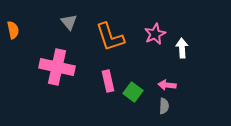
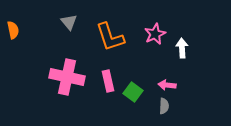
pink cross: moved 10 px right, 10 px down
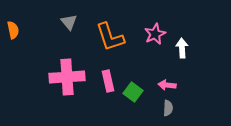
pink cross: rotated 16 degrees counterclockwise
gray semicircle: moved 4 px right, 2 px down
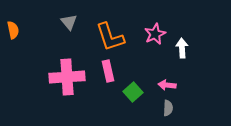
pink rectangle: moved 10 px up
green square: rotated 12 degrees clockwise
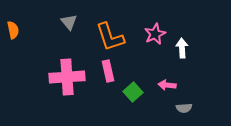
gray semicircle: moved 16 px right; rotated 84 degrees clockwise
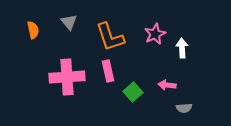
orange semicircle: moved 20 px right
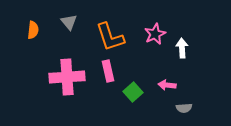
orange semicircle: rotated 18 degrees clockwise
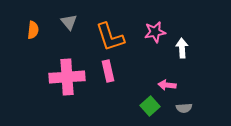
pink star: moved 2 px up; rotated 15 degrees clockwise
green square: moved 17 px right, 14 px down
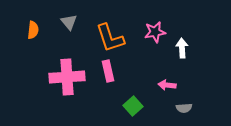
orange L-shape: moved 1 px down
green square: moved 17 px left
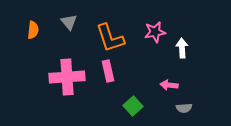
pink arrow: moved 2 px right
